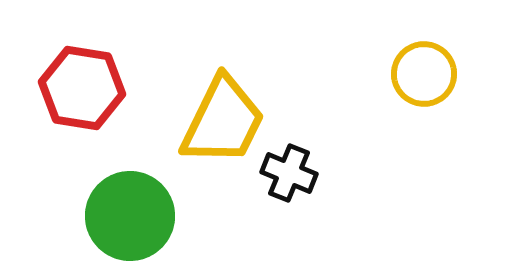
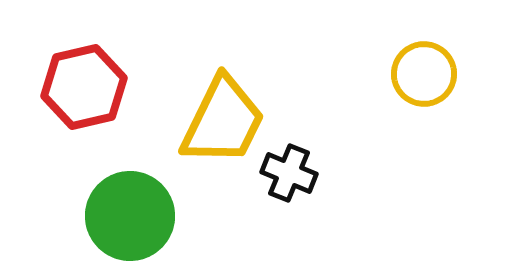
red hexagon: moved 2 px right, 1 px up; rotated 22 degrees counterclockwise
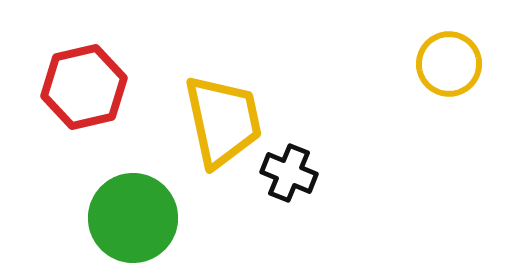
yellow circle: moved 25 px right, 10 px up
yellow trapezoid: rotated 38 degrees counterclockwise
green circle: moved 3 px right, 2 px down
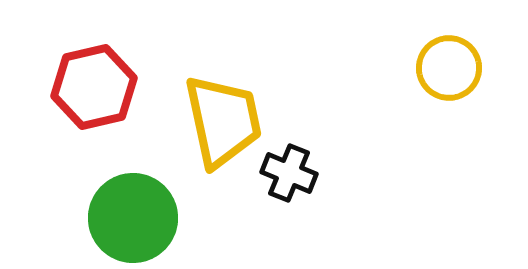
yellow circle: moved 4 px down
red hexagon: moved 10 px right
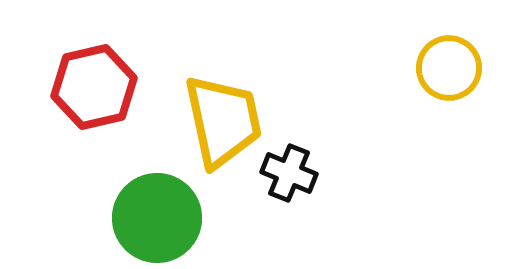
green circle: moved 24 px right
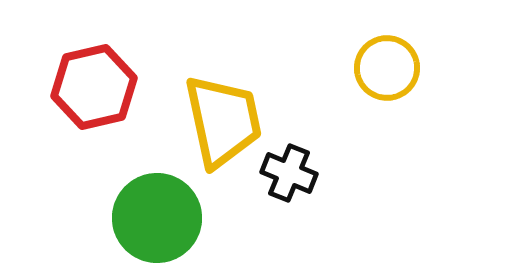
yellow circle: moved 62 px left
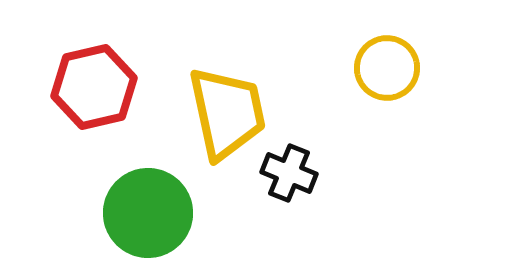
yellow trapezoid: moved 4 px right, 8 px up
green circle: moved 9 px left, 5 px up
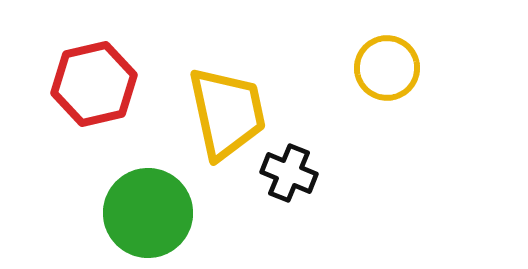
red hexagon: moved 3 px up
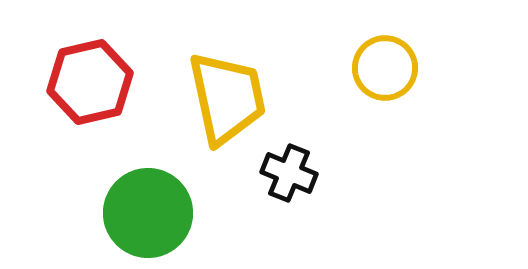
yellow circle: moved 2 px left
red hexagon: moved 4 px left, 2 px up
yellow trapezoid: moved 15 px up
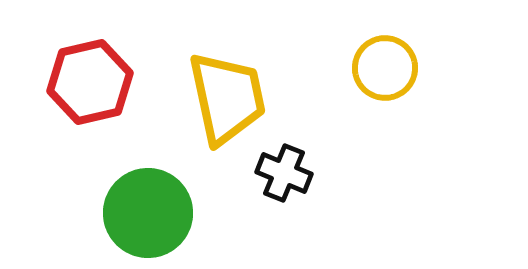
black cross: moved 5 px left
